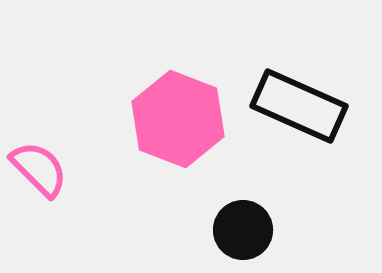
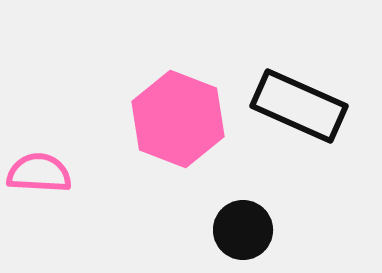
pink semicircle: moved 4 px down; rotated 42 degrees counterclockwise
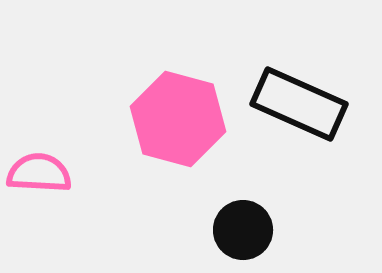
black rectangle: moved 2 px up
pink hexagon: rotated 6 degrees counterclockwise
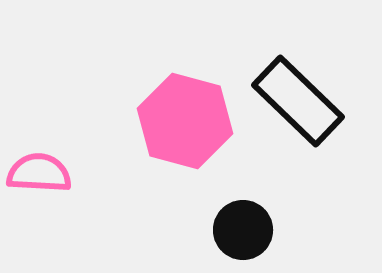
black rectangle: moved 1 px left, 3 px up; rotated 20 degrees clockwise
pink hexagon: moved 7 px right, 2 px down
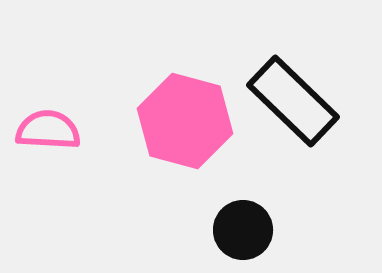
black rectangle: moved 5 px left
pink semicircle: moved 9 px right, 43 px up
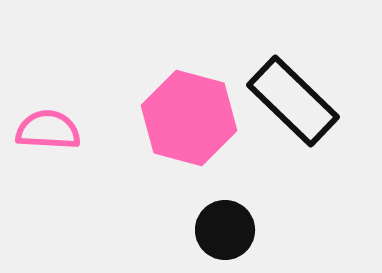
pink hexagon: moved 4 px right, 3 px up
black circle: moved 18 px left
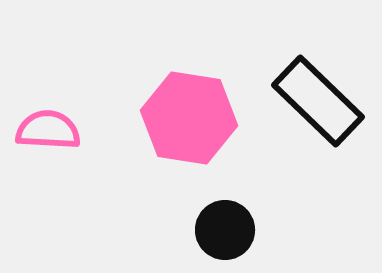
black rectangle: moved 25 px right
pink hexagon: rotated 6 degrees counterclockwise
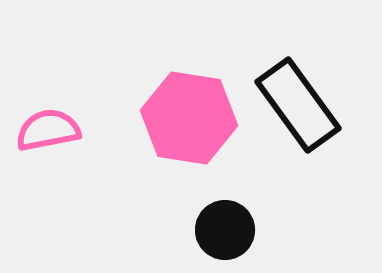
black rectangle: moved 20 px left, 4 px down; rotated 10 degrees clockwise
pink semicircle: rotated 14 degrees counterclockwise
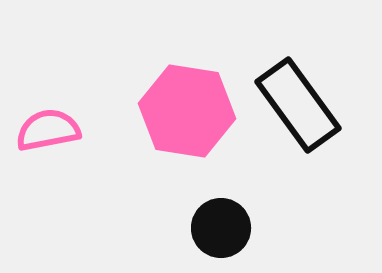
pink hexagon: moved 2 px left, 7 px up
black circle: moved 4 px left, 2 px up
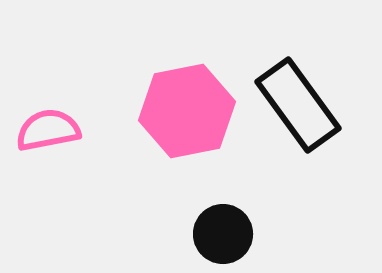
pink hexagon: rotated 20 degrees counterclockwise
black circle: moved 2 px right, 6 px down
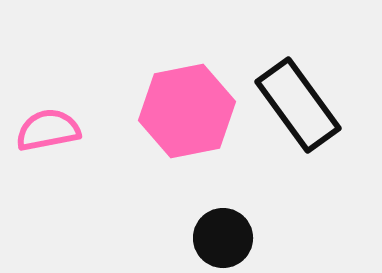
black circle: moved 4 px down
